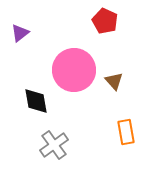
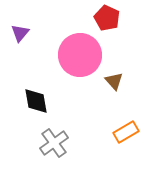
red pentagon: moved 2 px right, 3 px up
purple triangle: rotated 12 degrees counterclockwise
pink circle: moved 6 px right, 15 px up
orange rectangle: rotated 70 degrees clockwise
gray cross: moved 2 px up
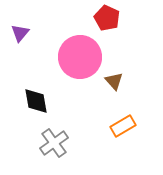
pink circle: moved 2 px down
orange rectangle: moved 3 px left, 6 px up
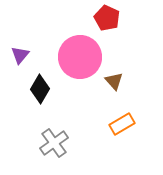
purple triangle: moved 22 px down
black diamond: moved 4 px right, 12 px up; rotated 40 degrees clockwise
orange rectangle: moved 1 px left, 2 px up
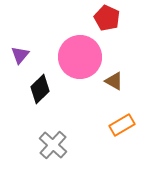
brown triangle: rotated 18 degrees counterclockwise
black diamond: rotated 16 degrees clockwise
orange rectangle: moved 1 px down
gray cross: moved 1 px left, 2 px down; rotated 12 degrees counterclockwise
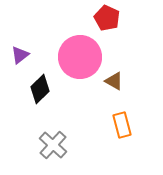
purple triangle: rotated 12 degrees clockwise
orange rectangle: rotated 75 degrees counterclockwise
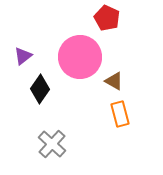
purple triangle: moved 3 px right, 1 px down
black diamond: rotated 12 degrees counterclockwise
orange rectangle: moved 2 px left, 11 px up
gray cross: moved 1 px left, 1 px up
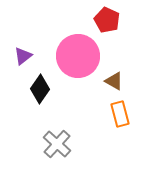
red pentagon: moved 2 px down
pink circle: moved 2 px left, 1 px up
gray cross: moved 5 px right
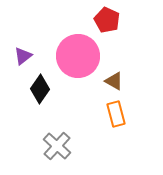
orange rectangle: moved 4 px left
gray cross: moved 2 px down
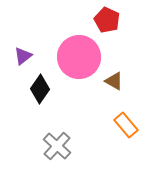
pink circle: moved 1 px right, 1 px down
orange rectangle: moved 10 px right, 11 px down; rotated 25 degrees counterclockwise
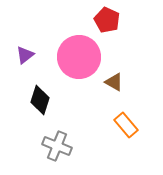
purple triangle: moved 2 px right, 1 px up
brown triangle: moved 1 px down
black diamond: moved 11 px down; rotated 16 degrees counterclockwise
gray cross: rotated 20 degrees counterclockwise
